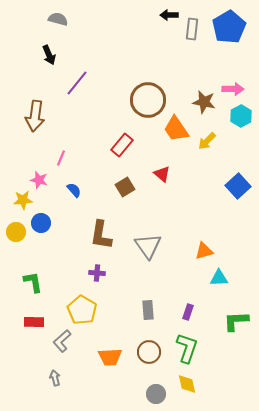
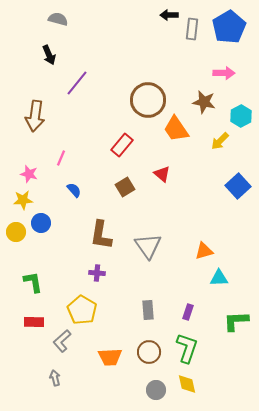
pink arrow at (233, 89): moved 9 px left, 16 px up
yellow arrow at (207, 141): moved 13 px right
pink star at (39, 180): moved 10 px left, 6 px up
gray circle at (156, 394): moved 4 px up
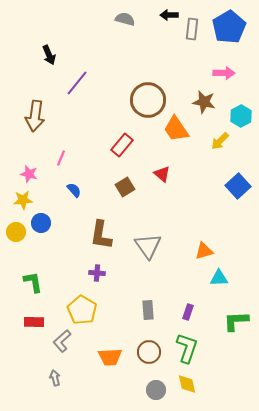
gray semicircle at (58, 19): moved 67 px right
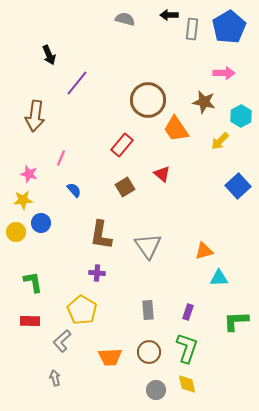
red rectangle at (34, 322): moved 4 px left, 1 px up
